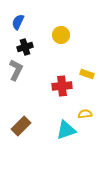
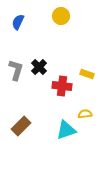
yellow circle: moved 19 px up
black cross: moved 14 px right, 20 px down; rotated 28 degrees counterclockwise
gray L-shape: rotated 10 degrees counterclockwise
red cross: rotated 12 degrees clockwise
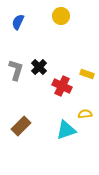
red cross: rotated 18 degrees clockwise
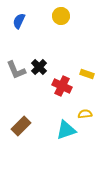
blue semicircle: moved 1 px right, 1 px up
gray L-shape: rotated 140 degrees clockwise
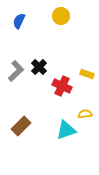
gray L-shape: moved 1 px down; rotated 110 degrees counterclockwise
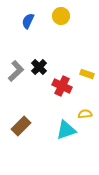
blue semicircle: moved 9 px right
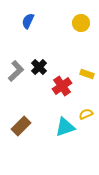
yellow circle: moved 20 px right, 7 px down
red cross: rotated 30 degrees clockwise
yellow semicircle: moved 1 px right; rotated 16 degrees counterclockwise
cyan triangle: moved 1 px left, 3 px up
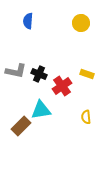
blue semicircle: rotated 21 degrees counterclockwise
black cross: moved 7 px down; rotated 21 degrees counterclockwise
gray L-shape: rotated 55 degrees clockwise
yellow semicircle: moved 3 px down; rotated 72 degrees counterclockwise
cyan triangle: moved 24 px left, 17 px up; rotated 10 degrees clockwise
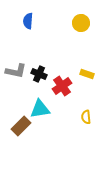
cyan triangle: moved 1 px left, 1 px up
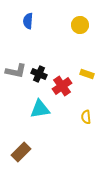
yellow circle: moved 1 px left, 2 px down
brown rectangle: moved 26 px down
